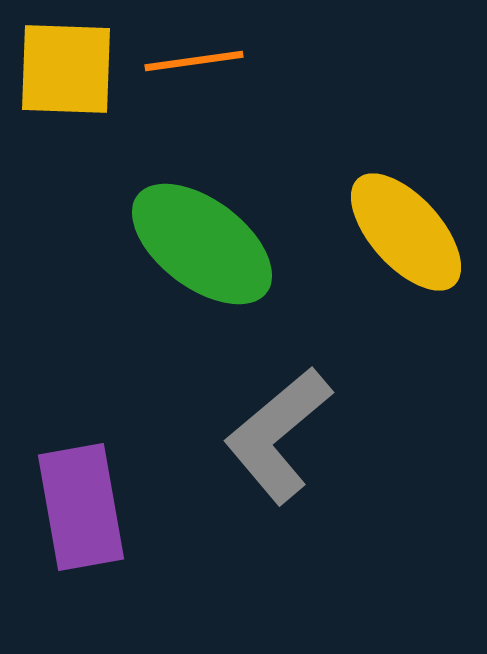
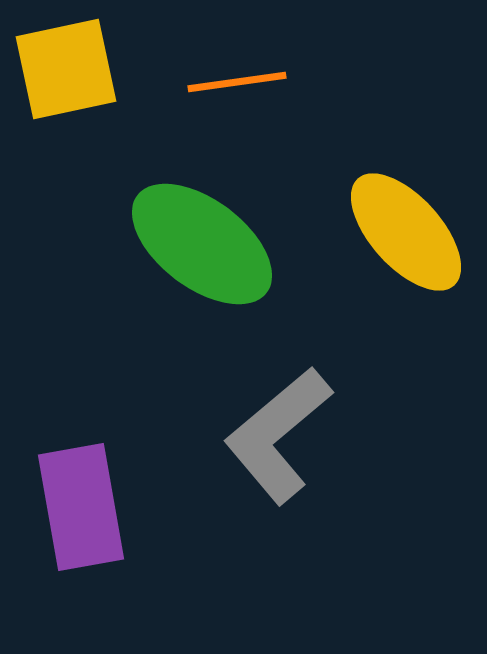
orange line: moved 43 px right, 21 px down
yellow square: rotated 14 degrees counterclockwise
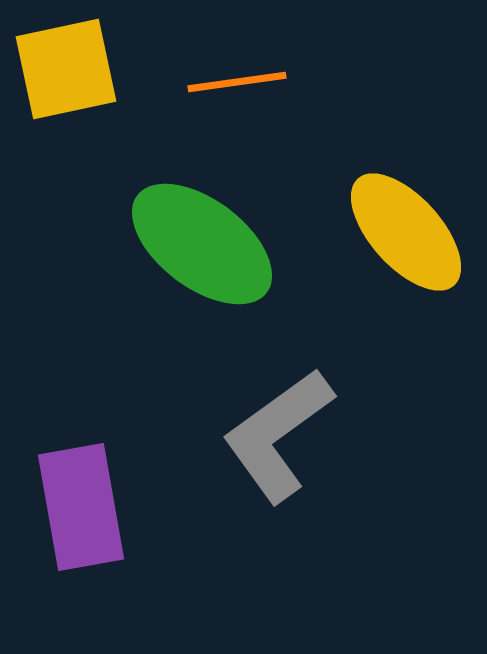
gray L-shape: rotated 4 degrees clockwise
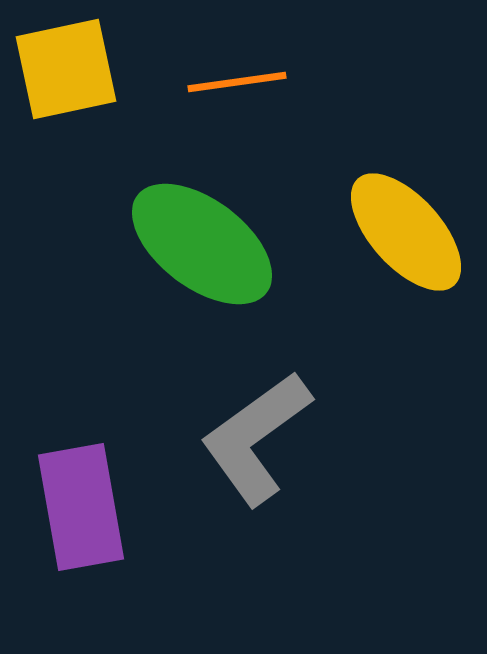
gray L-shape: moved 22 px left, 3 px down
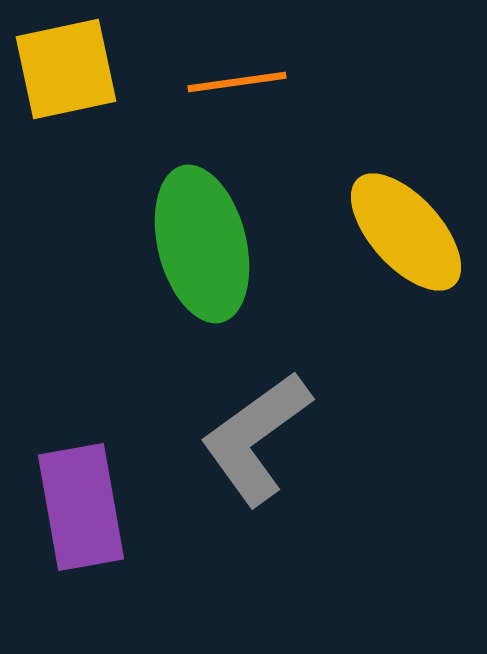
green ellipse: rotated 39 degrees clockwise
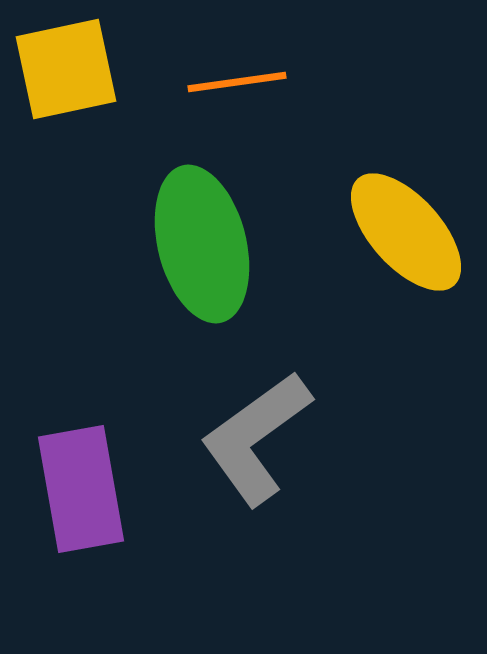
purple rectangle: moved 18 px up
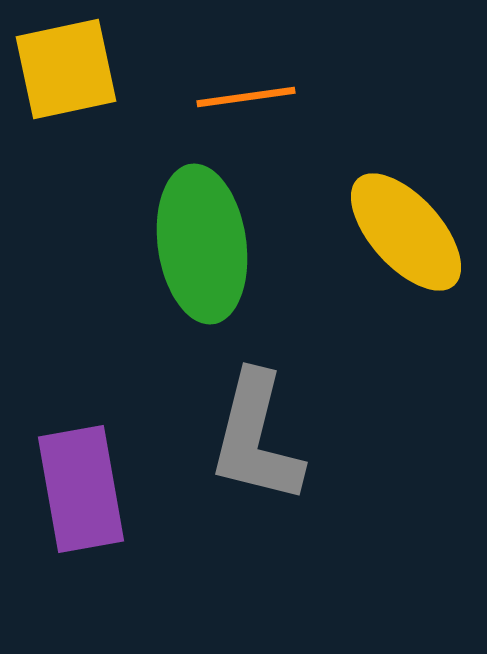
orange line: moved 9 px right, 15 px down
green ellipse: rotated 6 degrees clockwise
gray L-shape: rotated 40 degrees counterclockwise
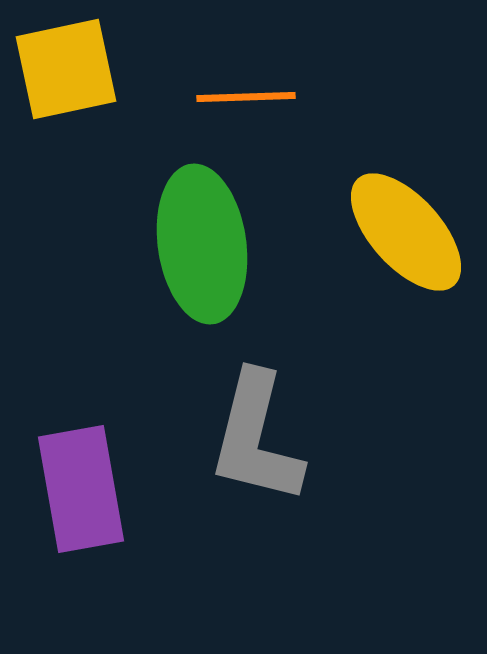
orange line: rotated 6 degrees clockwise
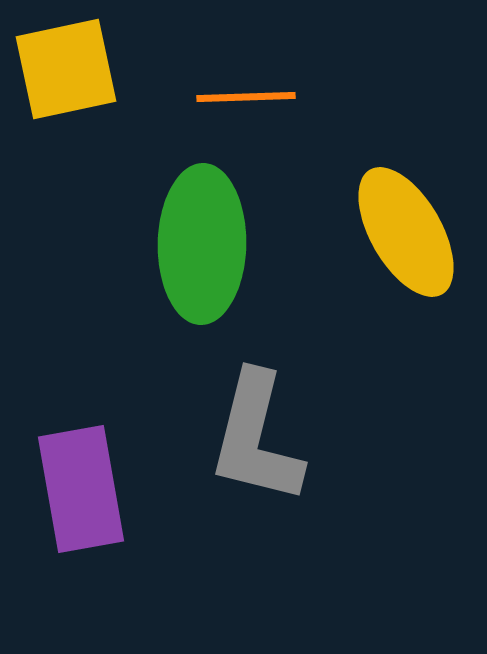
yellow ellipse: rotated 12 degrees clockwise
green ellipse: rotated 9 degrees clockwise
